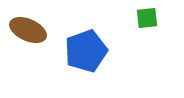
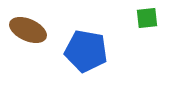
blue pentagon: rotated 30 degrees clockwise
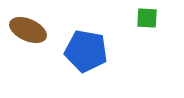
green square: rotated 10 degrees clockwise
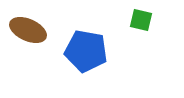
green square: moved 6 px left, 2 px down; rotated 10 degrees clockwise
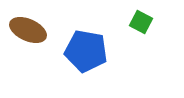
green square: moved 2 px down; rotated 15 degrees clockwise
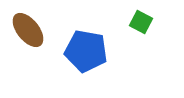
brown ellipse: rotated 27 degrees clockwise
